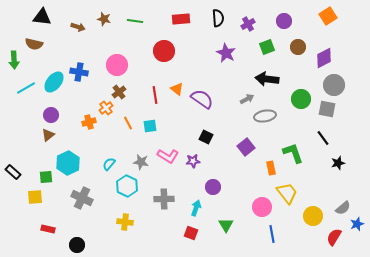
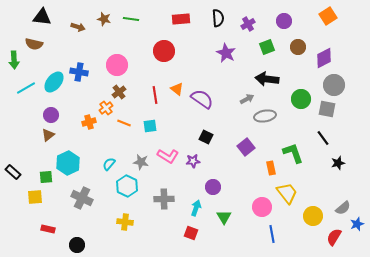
green line at (135, 21): moved 4 px left, 2 px up
orange line at (128, 123): moved 4 px left; rotated 40 degrees counterclockwise
green triangle at (226, 225): moved 2 px left, 8 px up
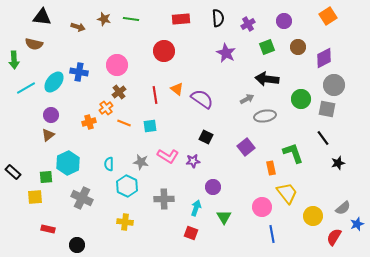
cyan semicircle at (109, 164): rotated 40 degrees counterclockwise
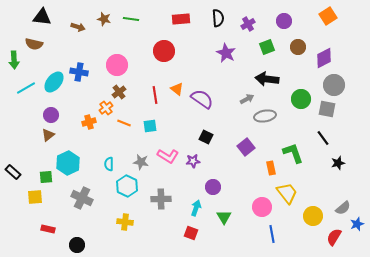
gray cross at (164, 199): moved 3 px left
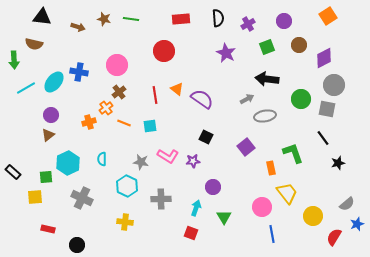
brown circle at (298, 47): moved 1 px right, 2 px up
cyan semicircle at (109, 164): moved 7 px left, 5 px up
gray semicircle at (343, 208): moved 4 px right, 4 px up
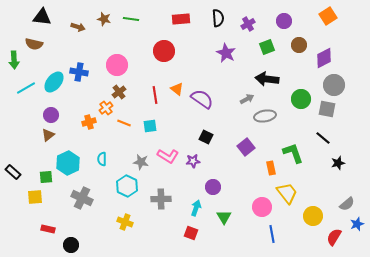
black line at (323, 138): rotated 14 degrees counterclockwise
yellow cross at (125, 222): rotated 14 degrees clockwise
black circle at (77, 245): moved 6 px left
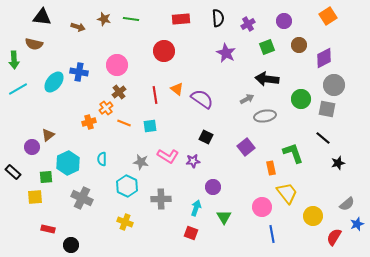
cyan line at (26, 88): moved 8 px left, 1 px down
purple circle at (51, 115): moved 19 px left, 32 px down
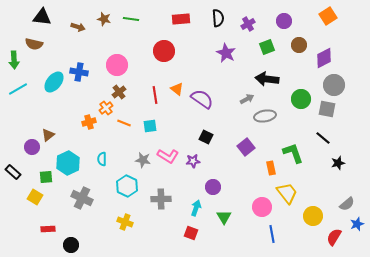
gray star at (141, 162): moved 2 px right, 2 px up
yellow square at (35, 197): rotated 35 degrees clockwise
red rectangle at (48, 229): rotated 16 degrees counterclockwise
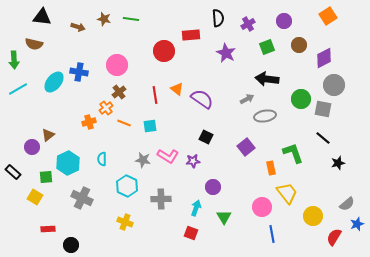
red rectangle at (181, 19): moved 10 px right, 16 px down
gray square at (327, 109): moved 4 px left
